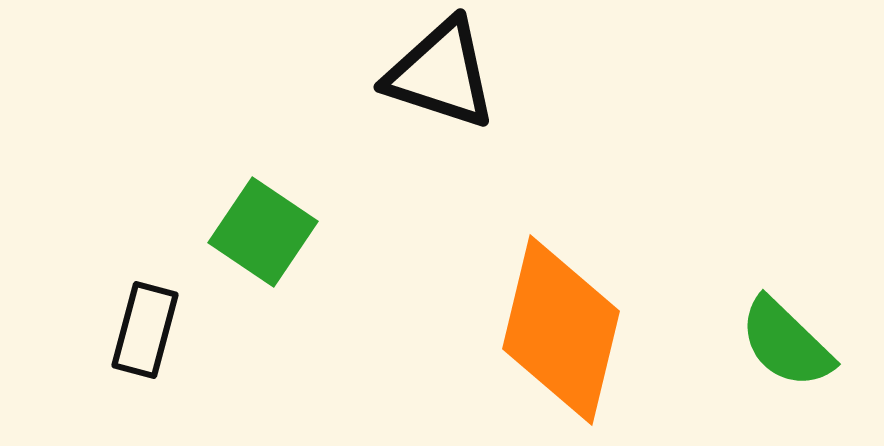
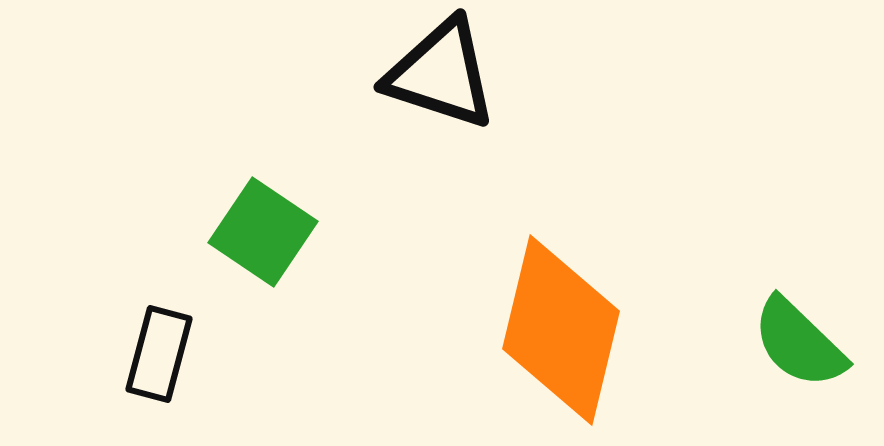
black rectangle: moved 14 px right, 24 px down
green semicircle: moved 13 px right
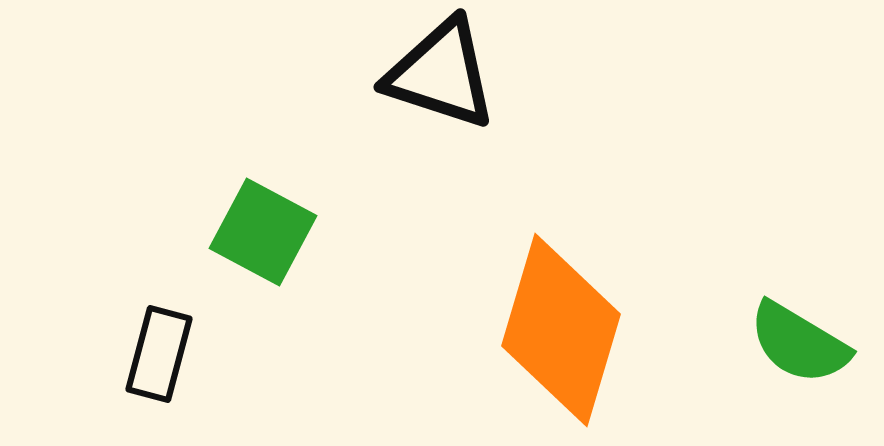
green square: rotated 6 degrees counterclockwise
orange diamond: rotated 3 degrees clockwise
green semicircle: rotated 13 degrees counterclockwise
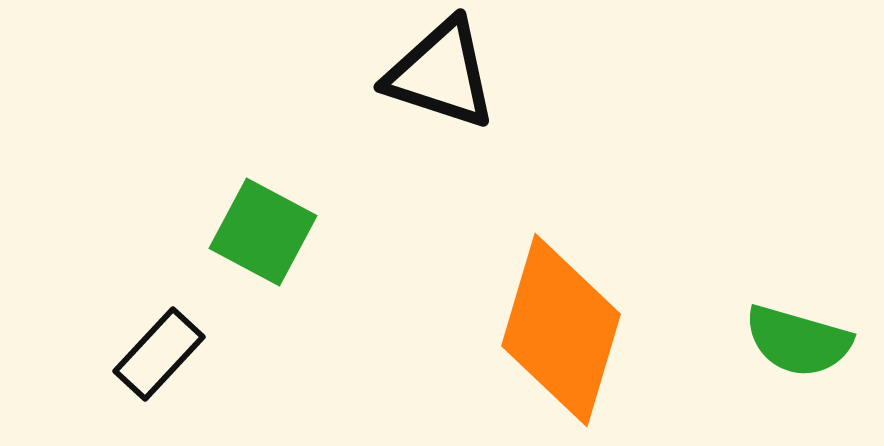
green semicircle: moved 1 px left, 2 px up; rotated 15 degrees counterclockwise
black rectangle: rotated 28 degrees clockwise
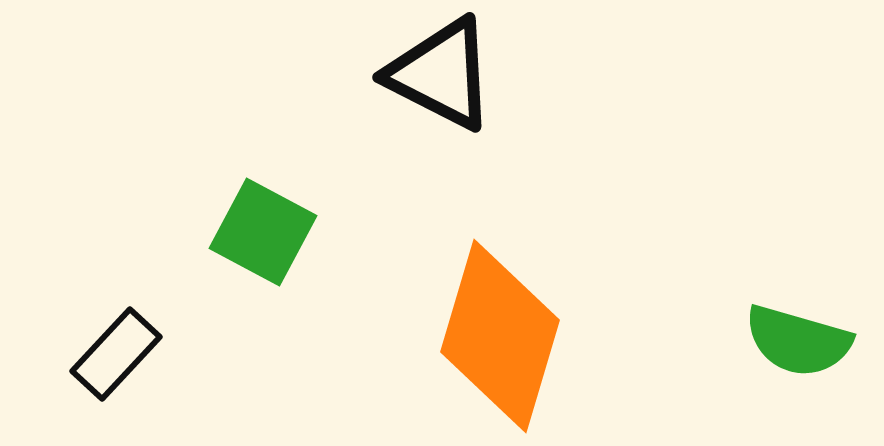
black triangle: rotated 9 degrees clockwise
orange diamond: moved 61 px left, 6 px down
black rectangle: moved 43 px left
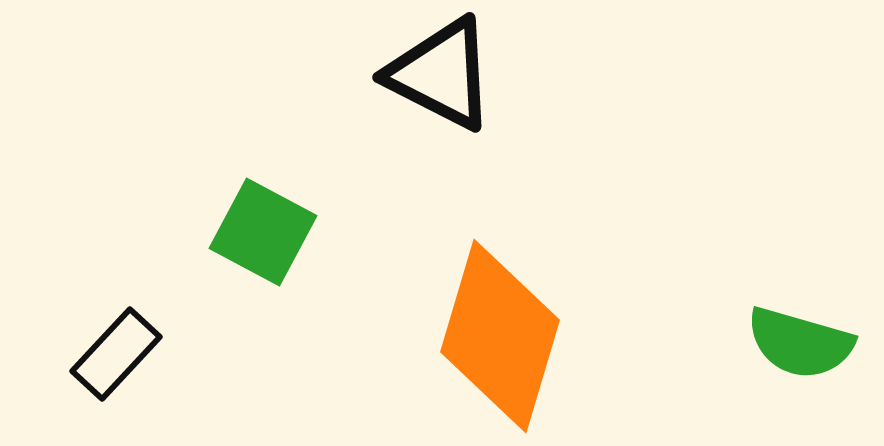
green semicircle: moved 2 px right, 2 px down
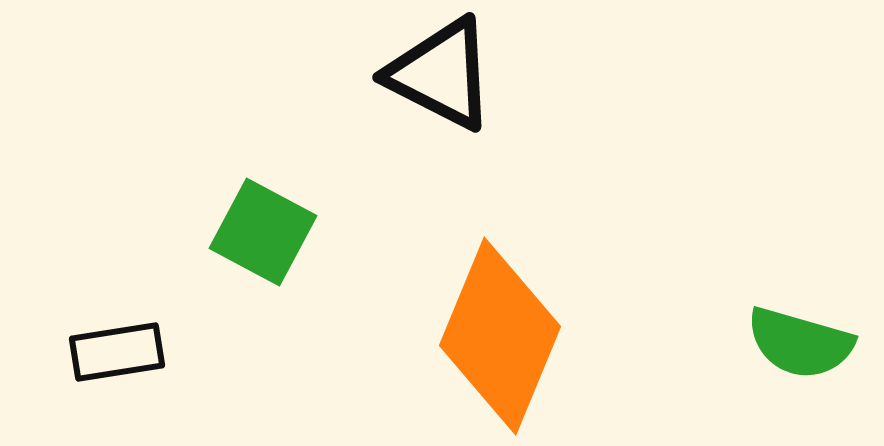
orange diamond: rotated 6 degrees clockwise
black rectangle: moved 1 px right, 2 px up; rotated 38 degrees clockwise
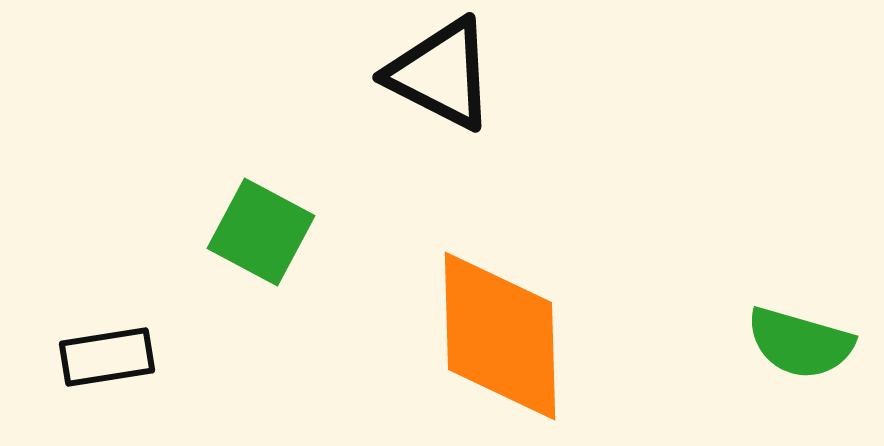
green square: moved 2 px left
orange diamond: rotated 24 degrees counterclockwise
black rectangle: moved 10 px left, 5 px down
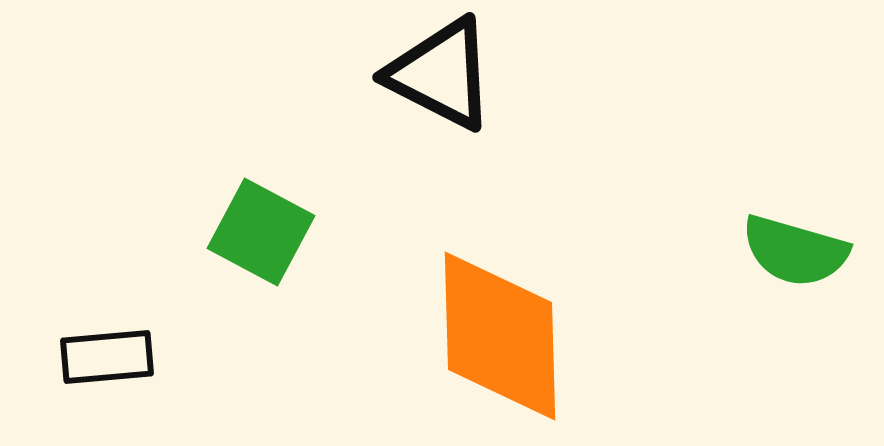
green semicircle: moved 5 px left, 92 px up
black rectangle: rotated 4 degrees clockwise
